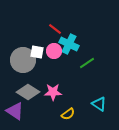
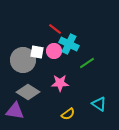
pink star: moved 7 px right, 9 px up
purple triangle: rotated 24 degrees counterclockwise
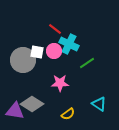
gray diamond: moved 4 px right, 12 px down
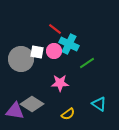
gray circle: moved 2 px left, 1 px up
